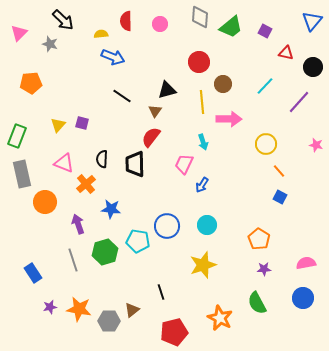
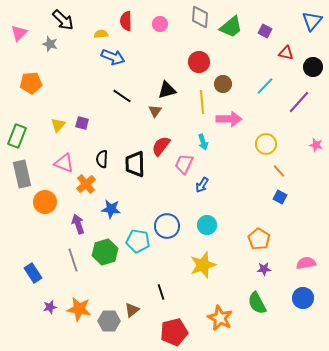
red semicircle at (151, 137): moved 10 px right, 9 px down
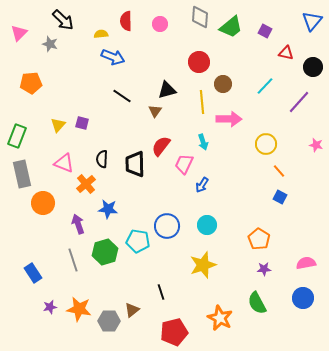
orange circle at (45, 202): moved 2 px left, 1 px down
blue star at (111, 209): moved 3 px left
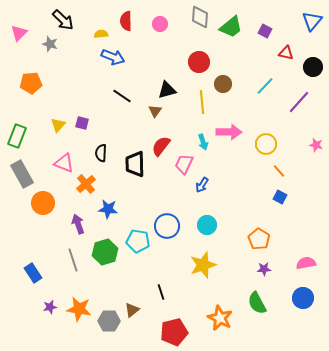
pink arrow at (229, 119): moved 13 px down
black semicircle at (102, 159): moved 1 px left, 6 px up
gray rectangle at (22, 174): rotated 16 degrees counterclockwise
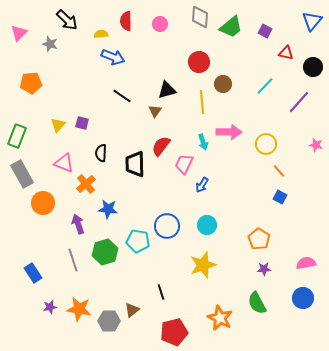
black arrow at (63, 20): moved 4 px right
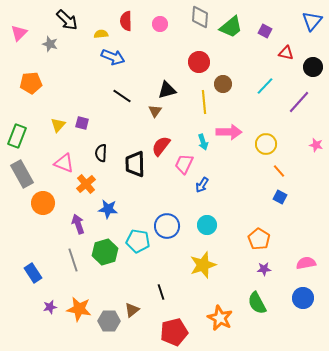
yellow line at (202, 102): moved 2 px right
